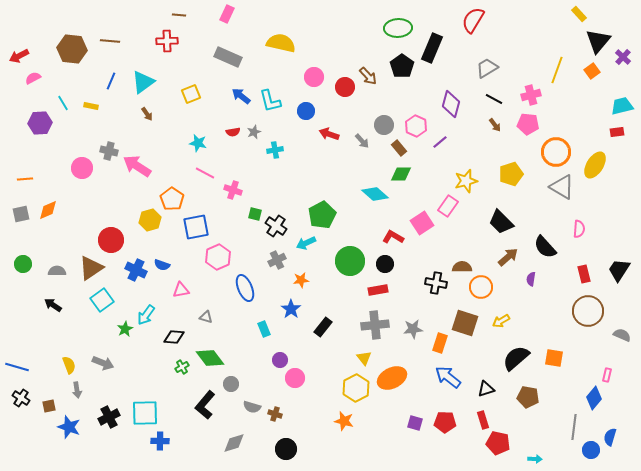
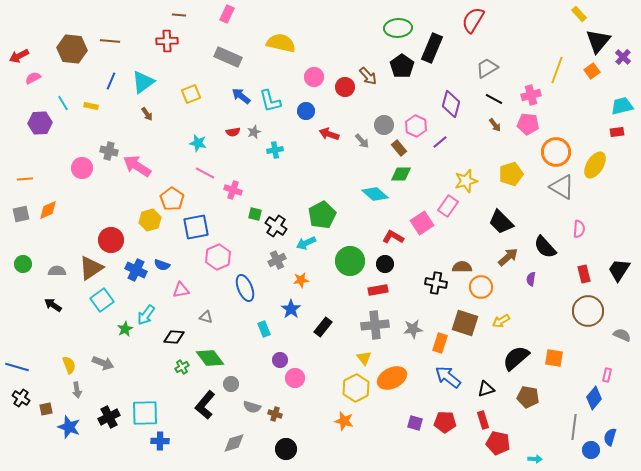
brown square at (49, 406): moved 3 px left, 3 px down
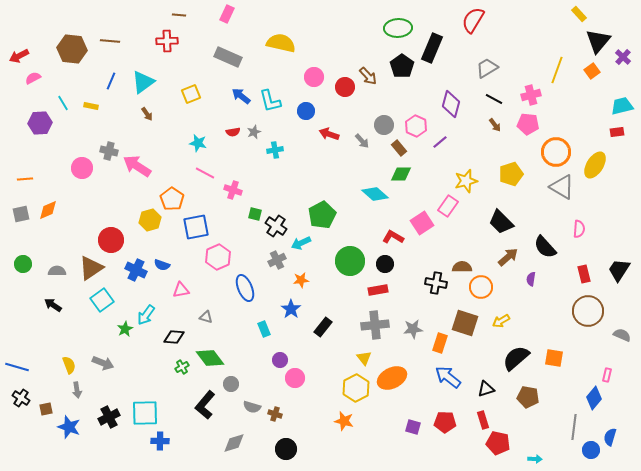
cyan arrow at (306, 243): moved 5 px left
purple square at (415, 423): moved 2 px left, 4 px down
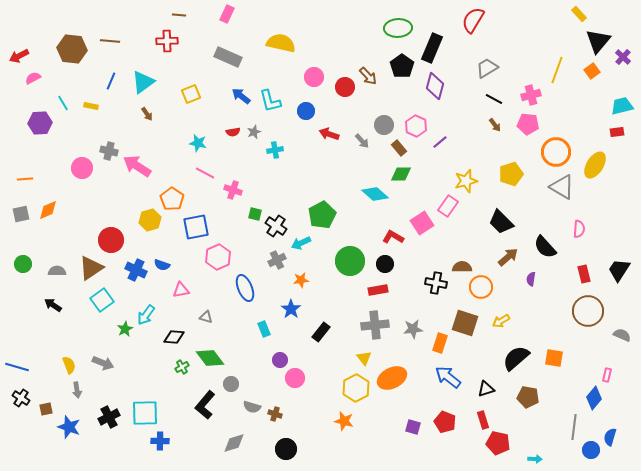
purple diamond at (451, 104): moved 16 px left, 18 px up
black rectangle at (323, 327): moved 2 px left, 5 px down
red pentagon at (445, 422): rotated 20 degrees clockwise
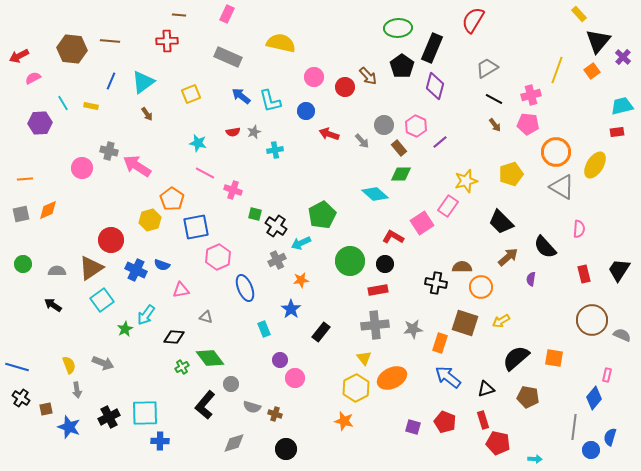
brown circle at (588, 311): moved 4 px right, 9 px down
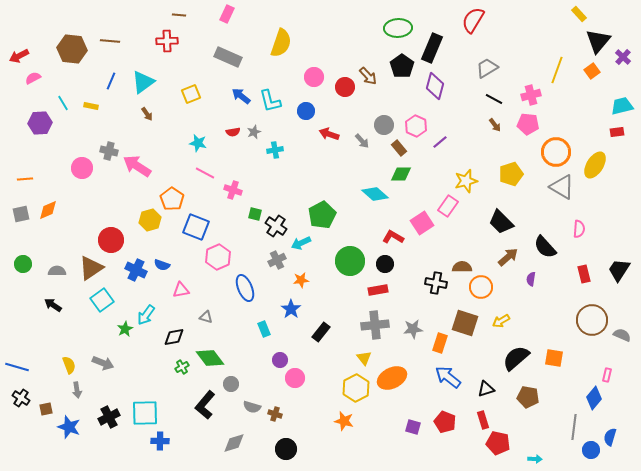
yellow semicircle at (281, 43): rotated 96 degrees clockwise
blue square at (196, 227): rotated 32 degrees clockwise
black diamond at (174, 337): rotated 15 degrees counterclockwise
